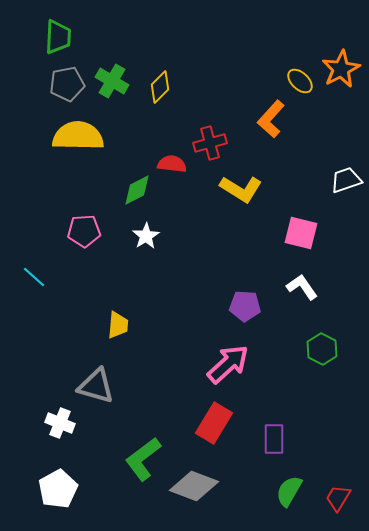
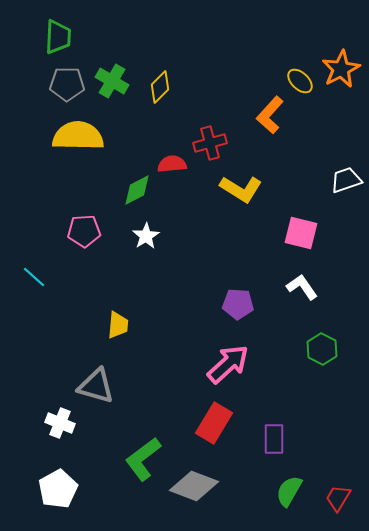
gray pentagon: rotated 12 degrees clockwise
orange L-shape: moved 1 px left, 4 px up
red semicircle: rotated 12 degrees counterclockwise
purple pentagon: moved 7 px left, 2 px up
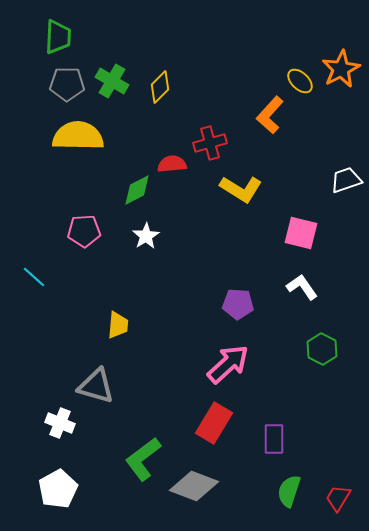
green semicircle: rotated 12 degrees counterclockwise
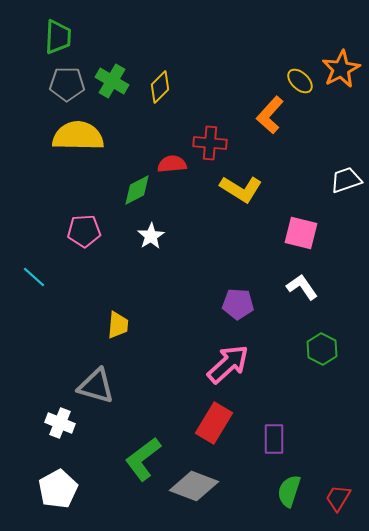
red cross: rotated 20 degrees clockwise
white star: moved 5 px right
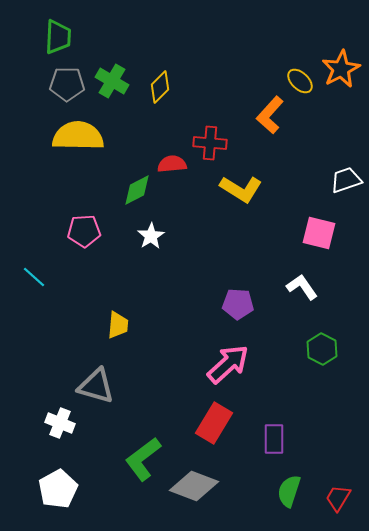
pink square: moved 18 px right
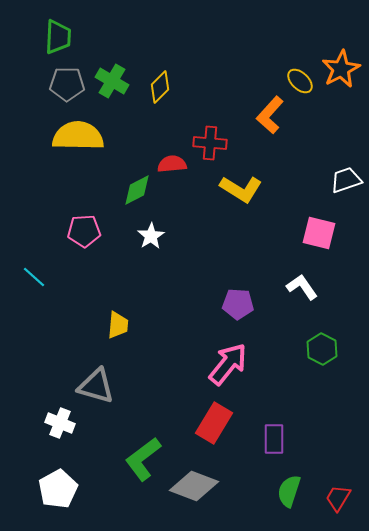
pink arrow: rotated 9 degrees counterclockwise
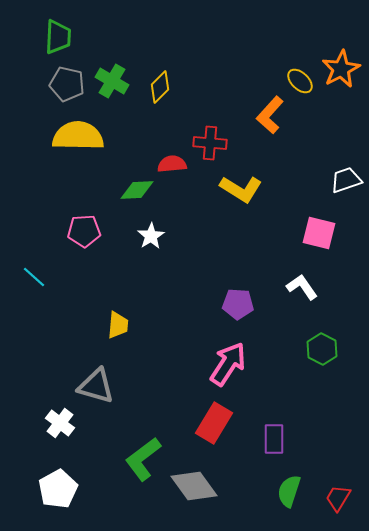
gray pentagon: rotated 12 degrees clockwise
green diamond: rotated 24 degrees clockwise
pink arrow: rotated 6 degrees counterclockwise
white cross: rotated 16 degrees clockwise
gray diamond: rotated 33 degrees clockwise
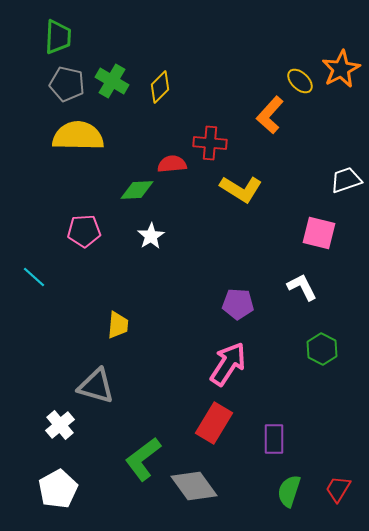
white L-shape: rotated 8 degrees clockwise
white cross: moved 2 px down; rotated 12 degrees clockwise
red trapezoid: moved 9 px up
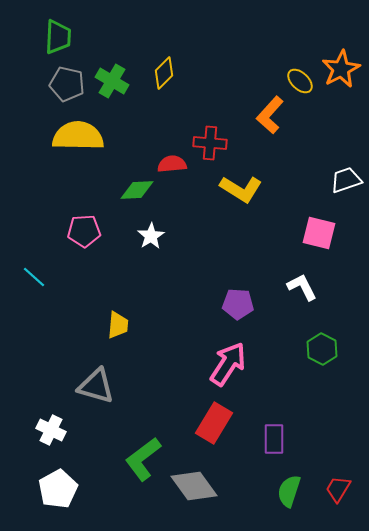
yellow diamond: moved 4 px right, 14 px up
white cross: moved 9 px left, 5 px down; rotated 24 degrees counterclockwise
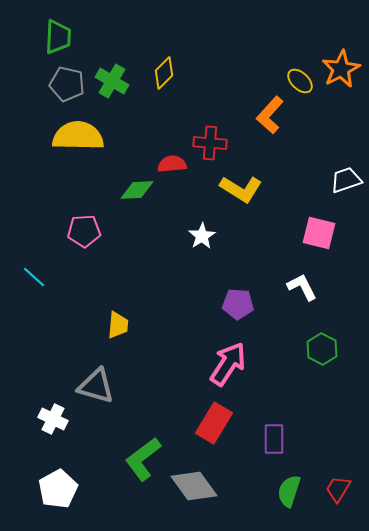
white star: moved 51 px right
white cross: moved 2 px right, 11 px up
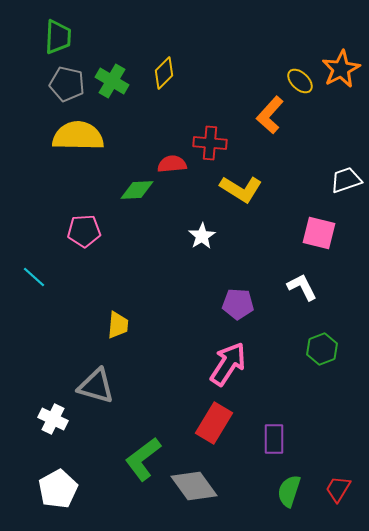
green hexagon: rotated 12 degrees clockwise
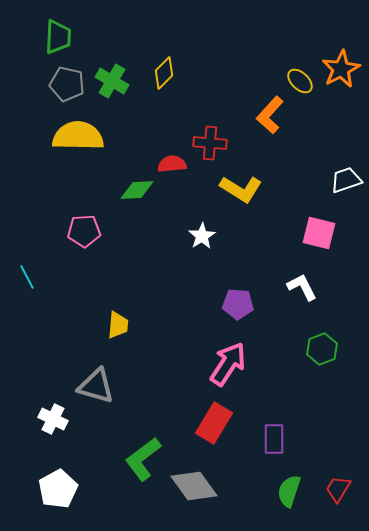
cyan line: moved 7 px left; rotated 20 degrees clockwise
